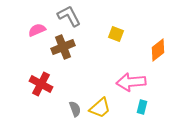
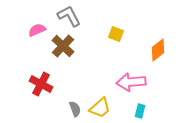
brown cross: moved 1 px up; rotated 25 degrees counterclockwise
cyan rectangle: moved 2 px left, 4 px down
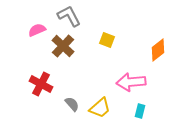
yellow square: moved 9 px left, 6 px down
gray semicircle: moved 3 px left, 5 px up; rotated 21 degrees counterclockwise
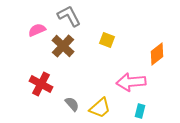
orange diamond: moved 1 px left, 4 px down
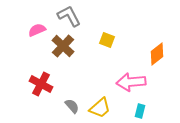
gray semicircle: moved 2 px down
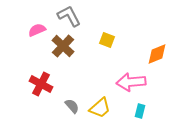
orange diamond: rotated 15 degrees clockwise
